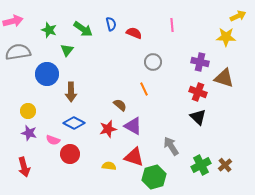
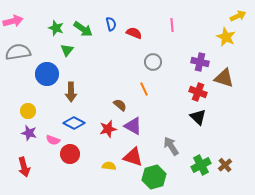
green star: moved 7 px right, 2 px up
yellow star: rotated 24 degrees clockwise
red triangle: moved 1 px left
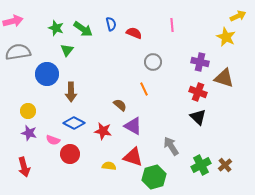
red star: moved 5 px left, 2 px down; rotated 24 degrees clockwise
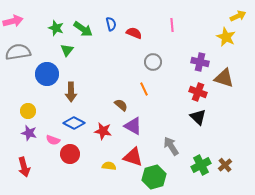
brown semicircle: moved 1 px right
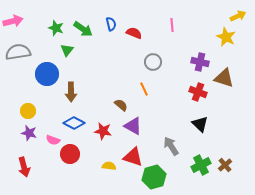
black triangle: moved 2 px right, 7 px down
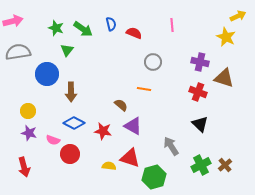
orange line: rotated 56 degrees counterclockwise
red triangle: moved 3 px left, 1 px down
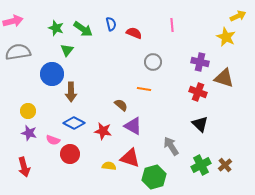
blue circle: moved 5 px right
